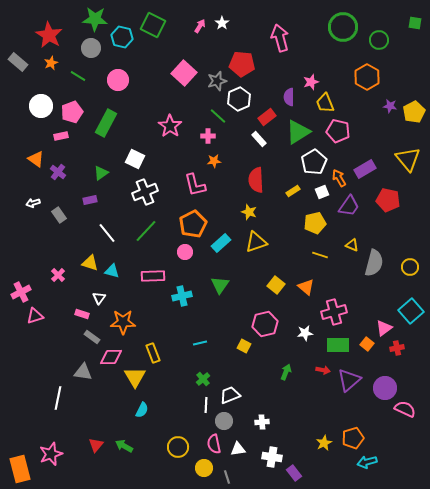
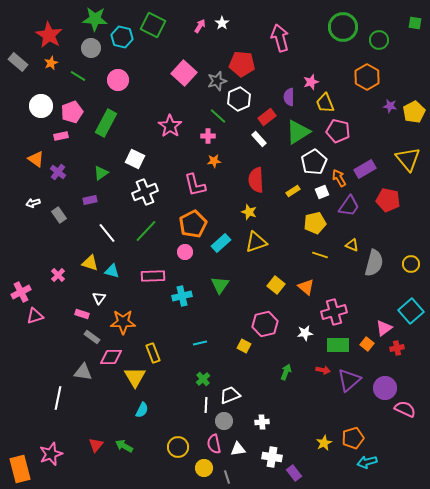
yellow circle at (410, 267): moved 1 px right, 3 px up
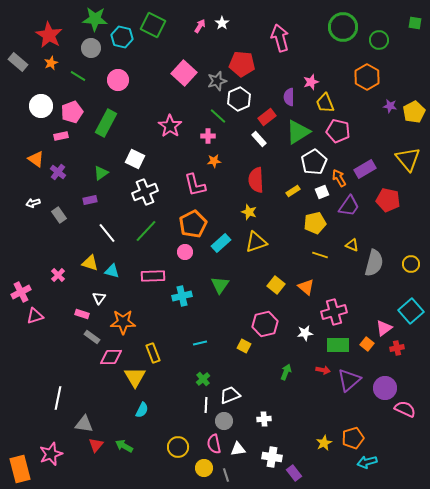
gray triangle at (83, 372): moved 1 px right, 52 px down
white cross at (262, 422): moved 2 px right, 3 px up
gray line at (227, 477): moved 1 px left, 2 px up
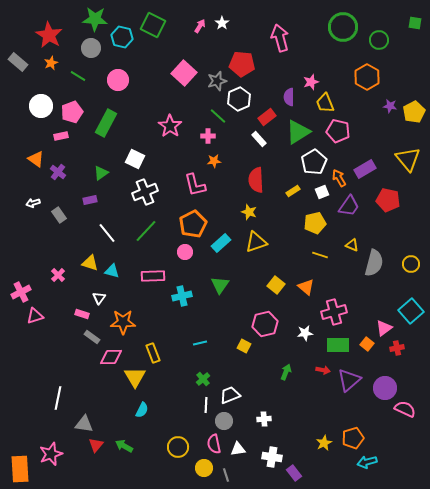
orange rectangle at (20, 469): rotated 12 degrees clockwise
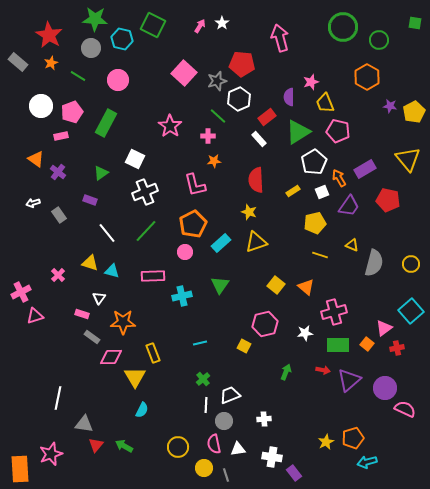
cyan hexagon at (122, 37): moved 2 px down
purple rectangle at (90, 200): rotated 32 degrees clockwise
yellow star at (324, 443): moved 2 px right, 1 px up
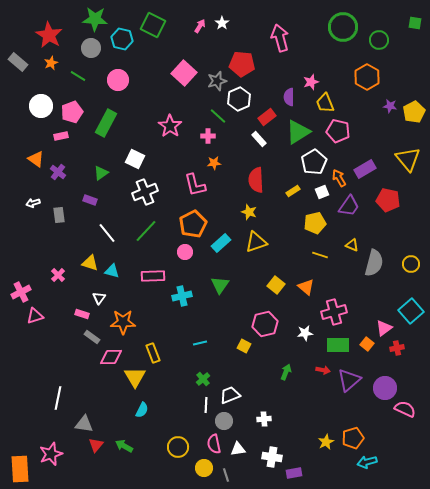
orange star at (214, 161): moved 2 px down
gray rectangle at (59, 215): rotated 28 degrees clockwise
purple rectangle at (294, 473): rotated 63 degrees counterclockwise
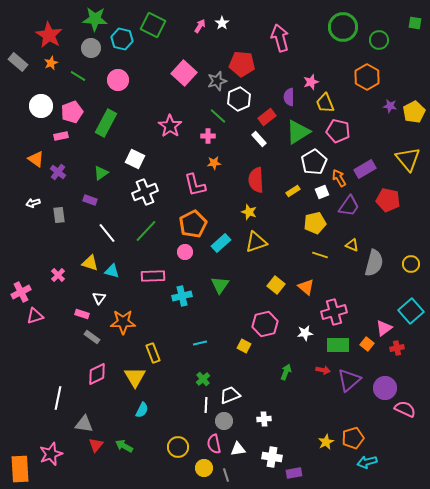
pink diamond at (111, 357): moved 14 px left, 17 px down; rotated 25 degrees counterclockwise
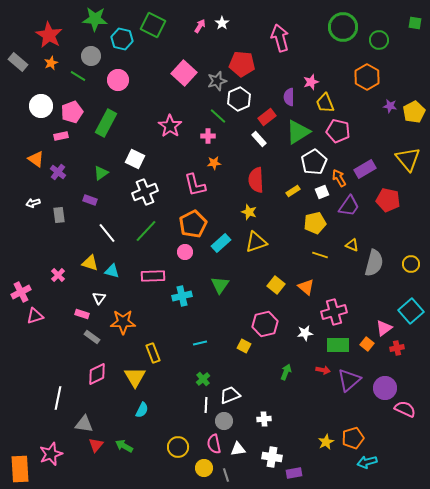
gray circle at (91, 48): moved 8 px down
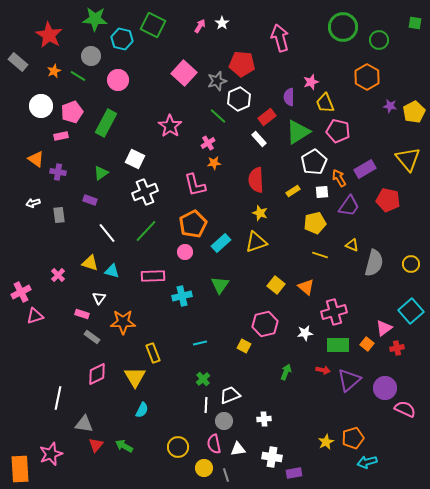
orange star at (51, 63): moved 3 px right, 8 px down
pink cross at (208, 136): moved 7 px down; rotated 32 degrees counterclockwise
purple cross at (58, 172): rotated 28 degrees counterclockwise
white square at (322, 192): rotated 16 degrees clockwise
yellow star at (249, 212): moved 11 px right, 1 px down
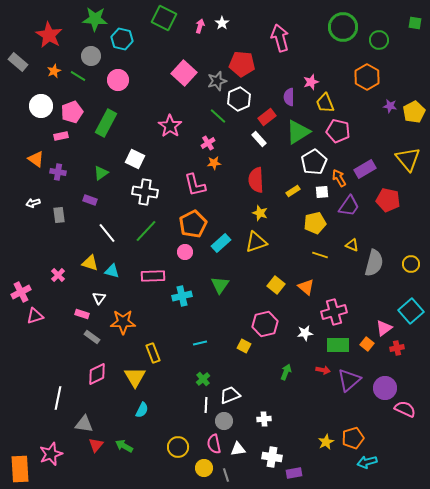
green square at (153, 25): moved 11 px right, 7 px up
pink arrow at (200, 26): rotated 16 degrees counterclockwise
white cross at (145, 192): rotated 30 degrees clockwise
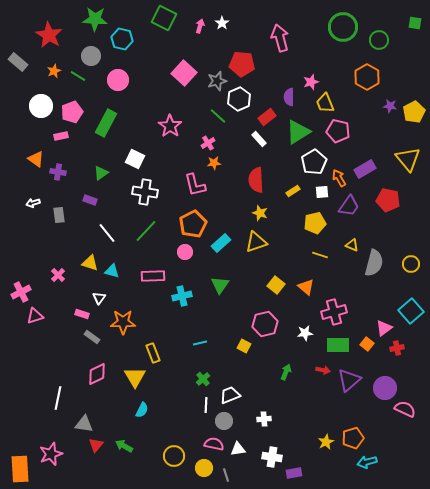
pink semicircle at (214, 444): rotated 114 degrees clockwise
yellow circle at (178, 447): moved 4 px left, 9 px down
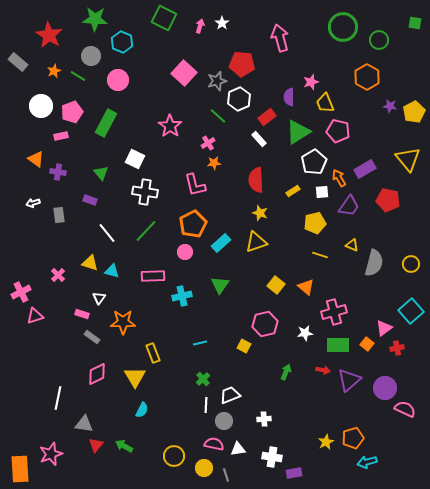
cyan hexagon at (122, 39): moved 3 px down; rotated 10 degrees clockwise
green triangle at (101, 173): rotated 35 degrees counterclockwise
